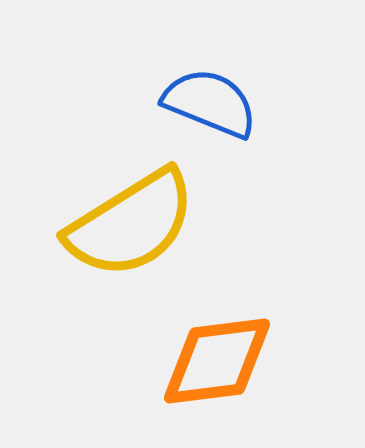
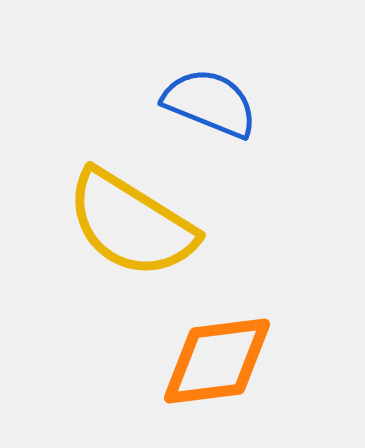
yellow semicircle: rotated 64 degrees clockwise
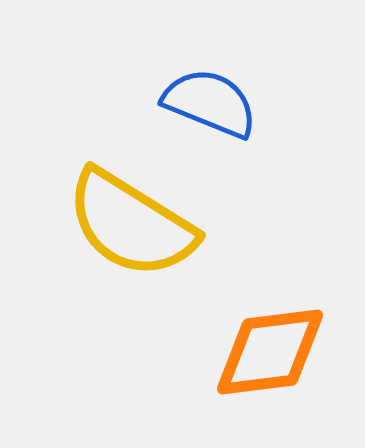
orange diamond: moved 53 px right, 9 px up
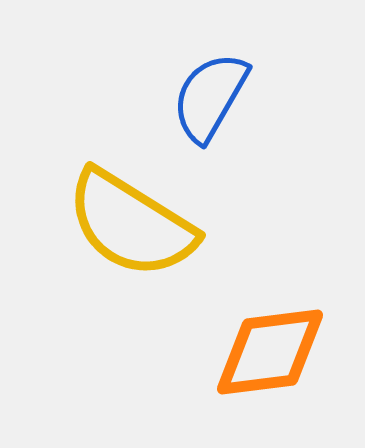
blue semicircle: moved 6 px up; rotated 82 degrees counterclockwise
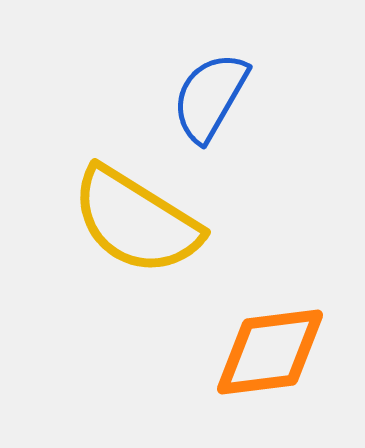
yellow semicircle: moved 5 px right, 3 px up
